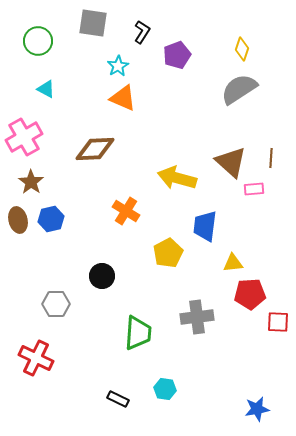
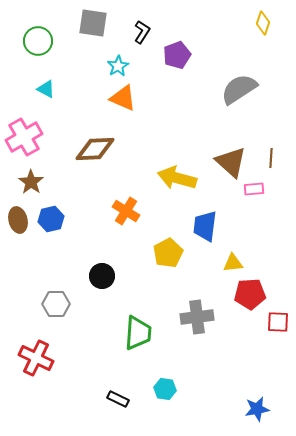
yellow diamond: moved 21 px right, 26 px up
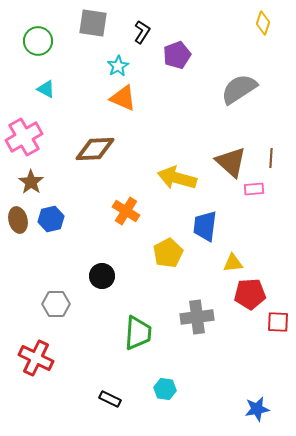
black rectangle: moved 8 px left
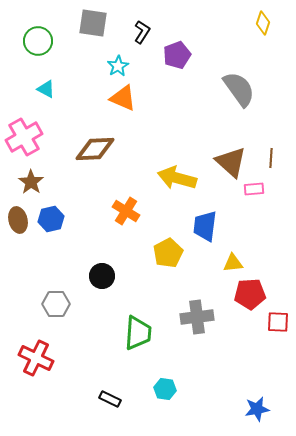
gray semicircle: rotated 87 degrees clockwise
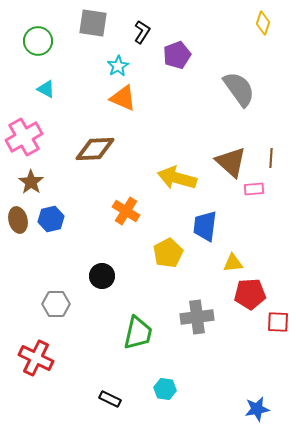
green trapezoid: rotated 9 degrees clockwise
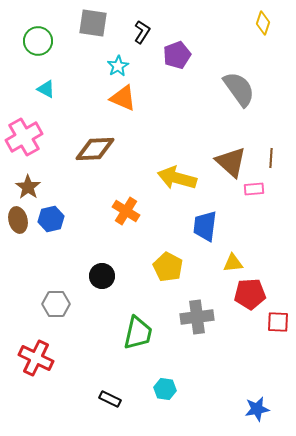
brown star: moved 3 px left, 5 px down
yellow pentagon: moved 14 px down; rotated 16 degrees counterclockwise
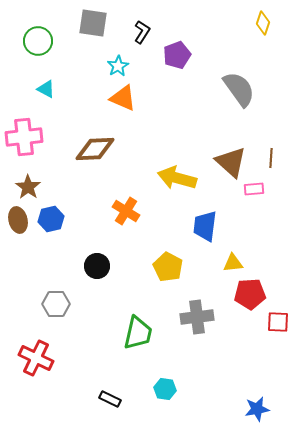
pink cross: rotated 24 degrees clockwise
black circle: moved 5 px left, 10 px up
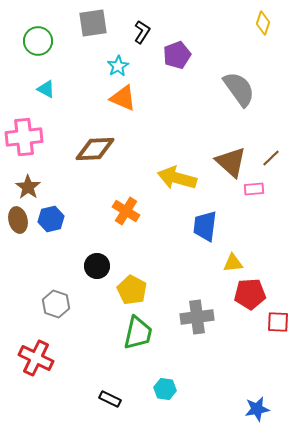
gray square: rotated 16 degrees counterclockwise
brown line: rotated 42 degrees clockwise
yellow pentagon: moved 36 px left, 23 px down
gray hexagon: rotated 20 degrees clockwise
